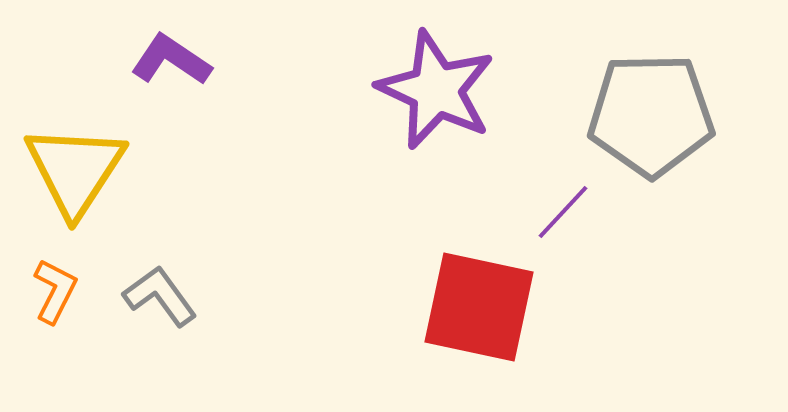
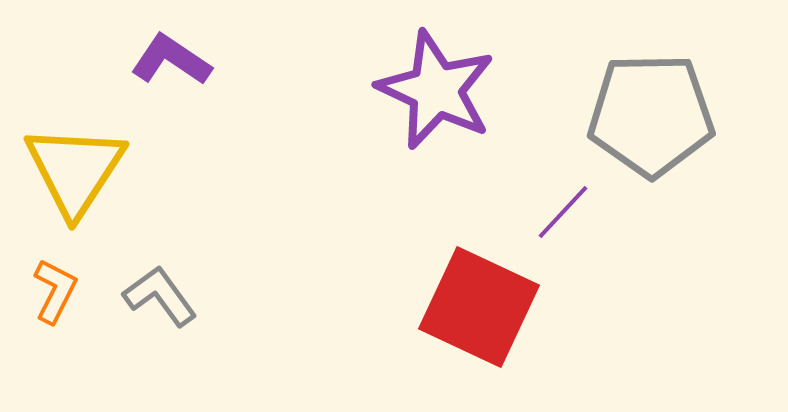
red square: rotated 13 degrees clockwise
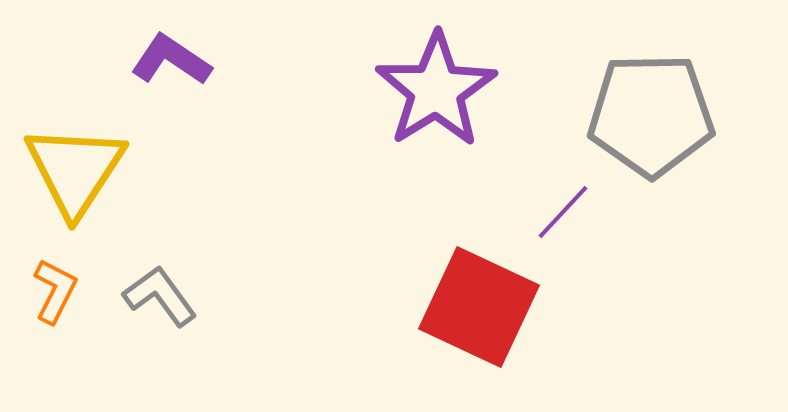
purple star: rotated 15 degrees clockwise
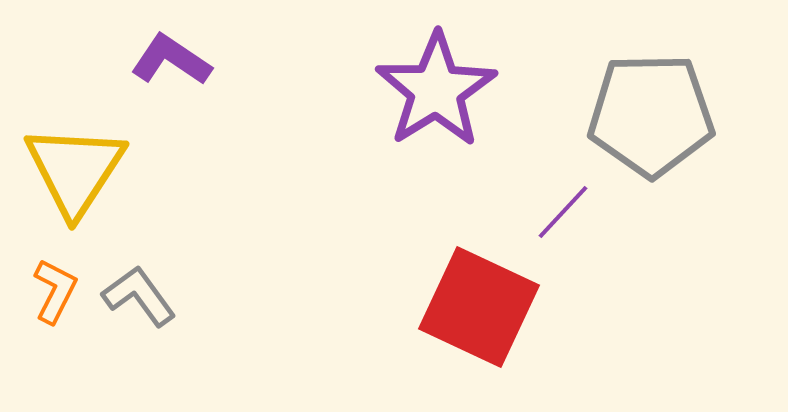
gray L-shape: moved 21 px left
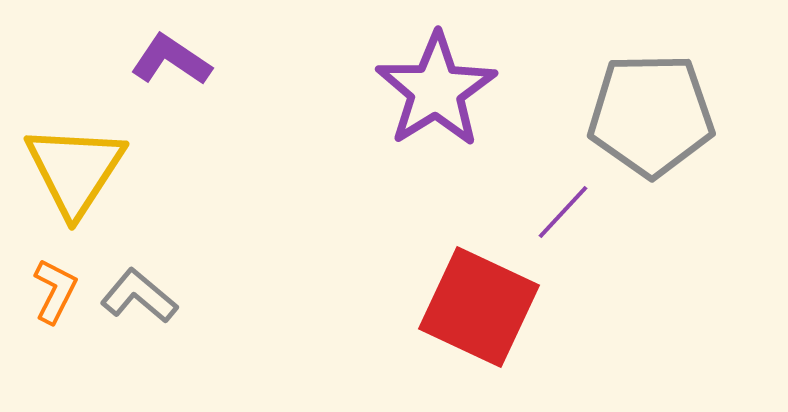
gray L-shape: rotated 14 degrees counterclockwise
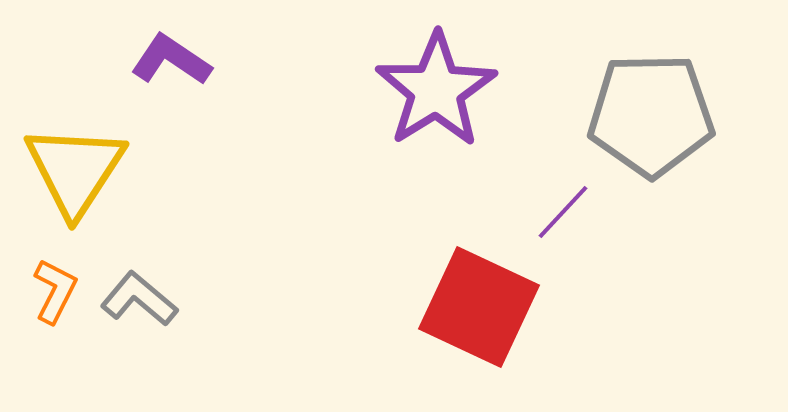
gray L-shape: moved 3 px down
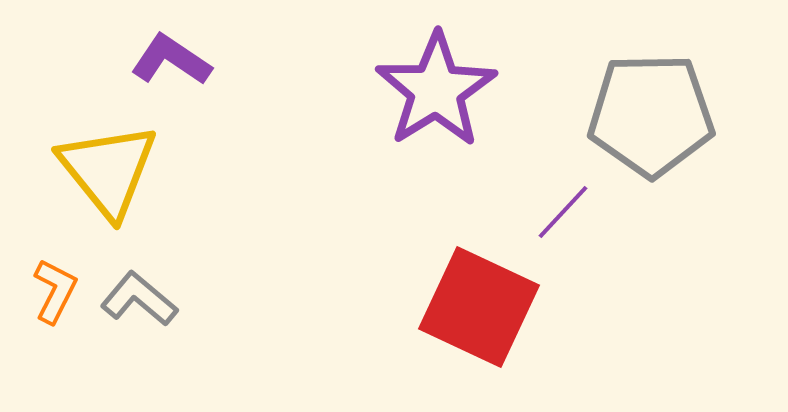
yellow triangle: moved 33 px right; rotated 12 degrees counterclockwise
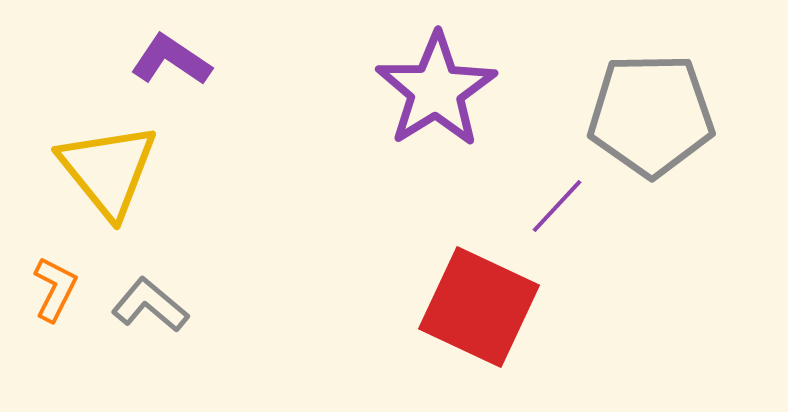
purple line: moved 6 px left, 6 px up
orange L-shape: moved 2 px up
gray L-shape: moved 11 px right, 6 px down
